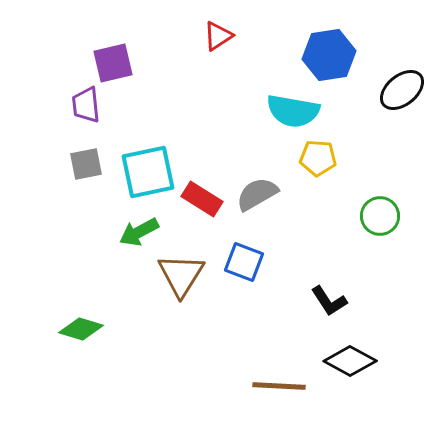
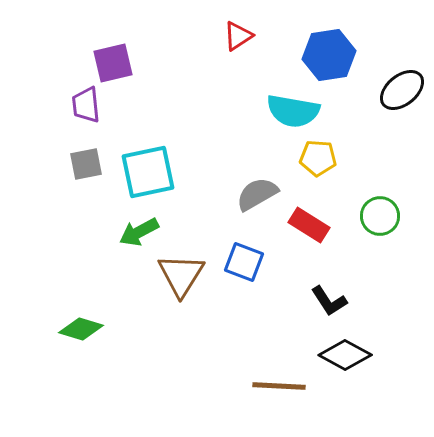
red triangle: moved 20 px right
red rectangle: moved 107 px right, 26 px down
black diamond: moved 5 px left, 6 px up
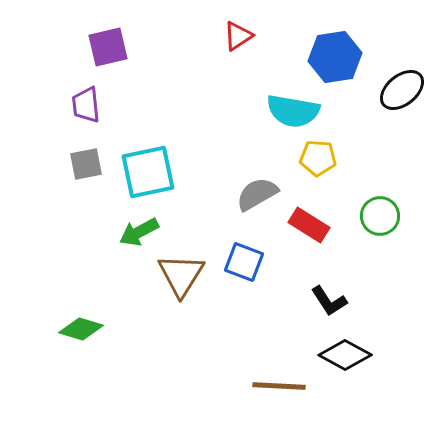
blue hexagon: moved 6 px right, 2 px down
purple square: moved 5 px left, 16 px up
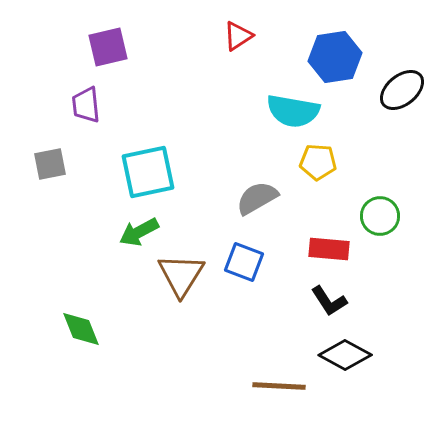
yellow pentagon: moved 4 px down
gray square: moved 36 px left
gray semicircle: moved 4 px down
red rectangle: moved 20 px right, 24 px down; rotated 27 degrees counterclockwise
green diamond: rotated 51 degrees clockwise
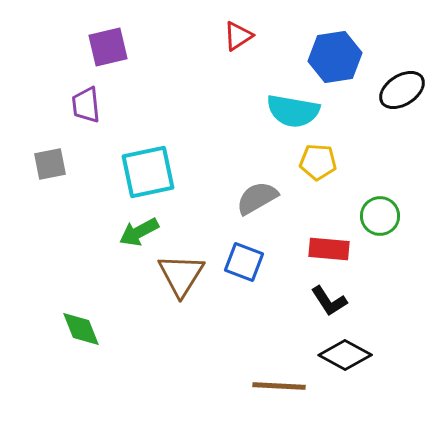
black ellipse: rotated 6 degrees clockwise
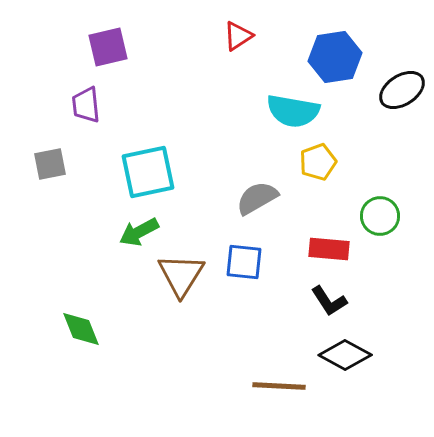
yellow pentagon: rotated 24 degrees counterclockwise
blue square: rotated 15 degrees counterclockwise
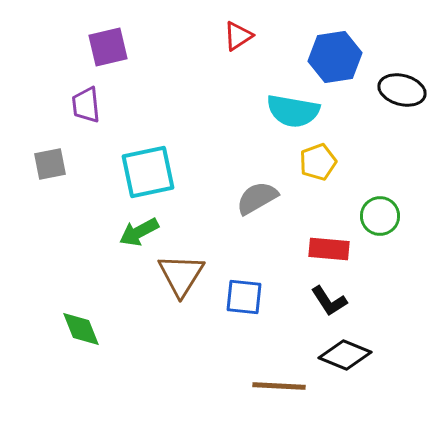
black ellipse: rotated 48 degrees clockwise
blue square: moved 35 px down
black diamond: rotated 6 degrees counterclockwise
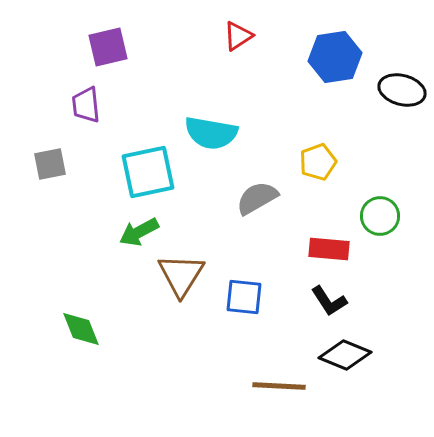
cyan semicircle: moved 82 px left, 22 px down
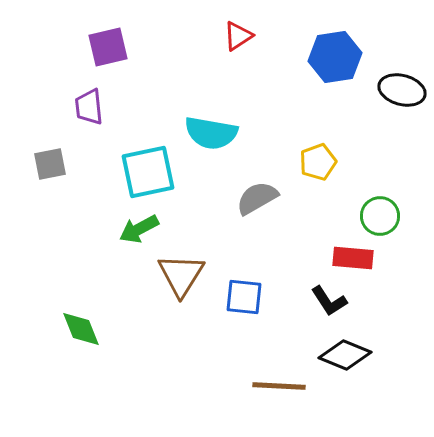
purple trapezoid: moved 3 px right, 2 px down
green arrow: moved 3 px up
red rectangle: moved 24 px right, 9 px down
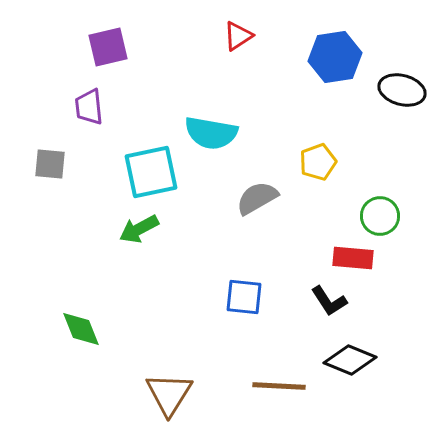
gray square: rotated 16 degrees clockwise
cyan square: moved 3 px right
brown triangle: moved 12 px left, 119 px down
black diamond: moved 5 px right, 5 px down
